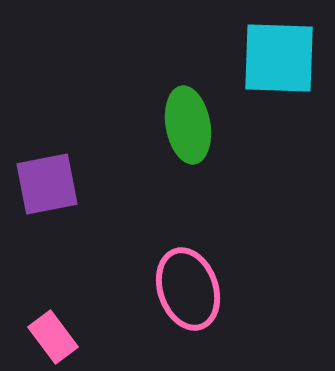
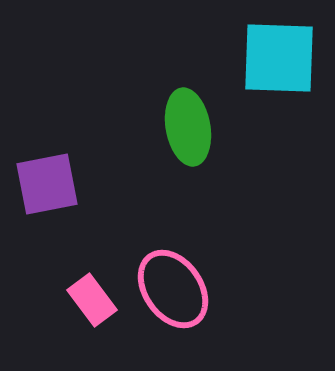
green ellipse: moved 2 px down
pink ellipse: moved 15 px left; rotated 16 degrees counterclockwise
pink rectangle: moved 39 px right, 37 px up
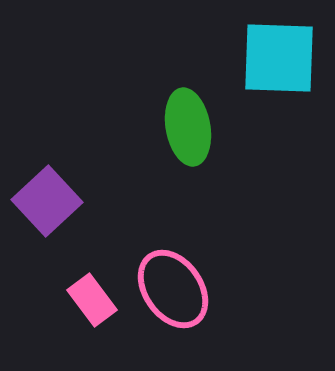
purple square: moved 17 px down; rotated 32 degrees counterclockwise
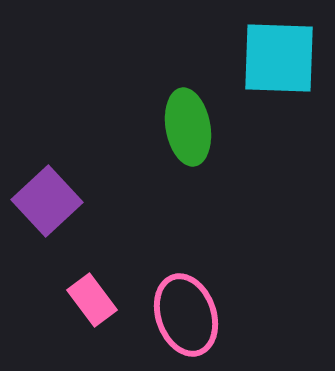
pink ellipse: moved 13 px right, 26 px down; rotated 16 degrees clockwise
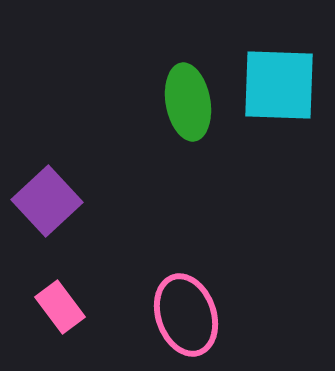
cyan square: moved 27 px down
green ellipse: moved 25 px up
pink rectangle: moved 32 px left, 7 px down
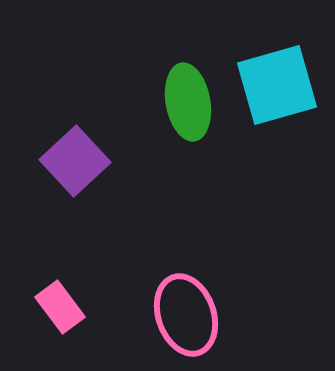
cyan square: moved 2 px left; rotated 18 degrees counterclockwise
purple square: moved 28 px right, 40 px up
